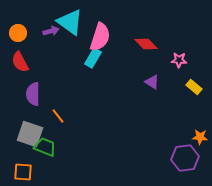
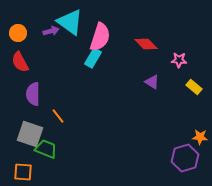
green trapezoid: moved 1 px right, 2 px down
purple hexagon: rotated 8 degrees counterclockwise
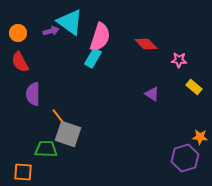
purple triangle: moved 12 px down
gray square: moved 38 px right
green trapezoid: rotated 20 degrees counterclockwise
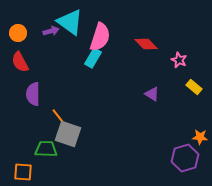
pink star: rotated 21 degrees clockwise
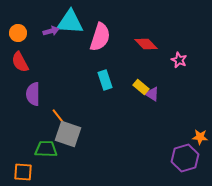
cyan triangle: rotated 32 degrees counterclockwise
cyan rectangle: moved 12 px right, 22 px down; rotated 48 degrees counterclockwise
yellow rectangle: moved 53 px left
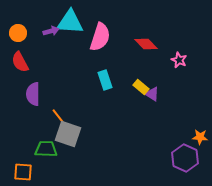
purple hexagon: rotated 20 degrees counterclockwise
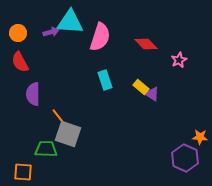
purple arrow: moved 1 px down
pink star: rotated 21 degrees clockwise
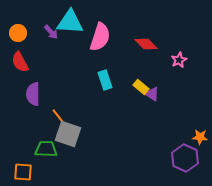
purple arrow: rotated 63 degrees clockwise
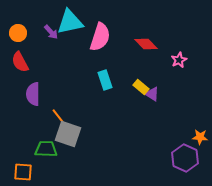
cyan triangle: rotated 16 degrees counterclockwise
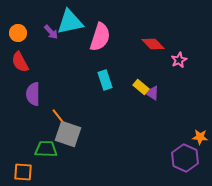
red diamond: moved 7 px right
purple triangle: moved 1 px up
